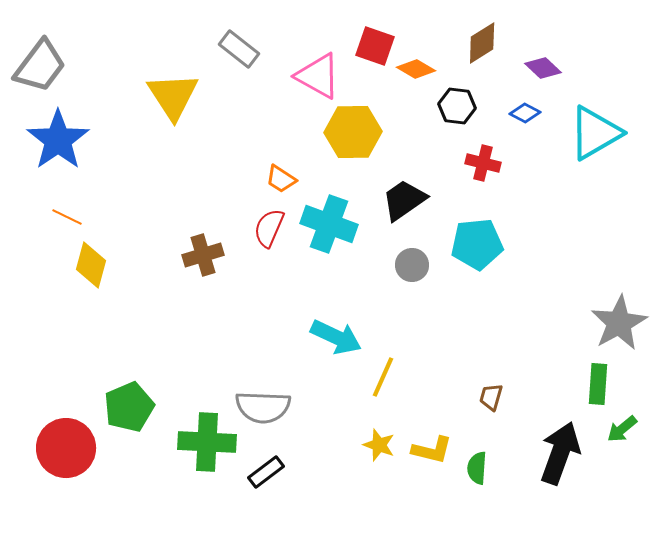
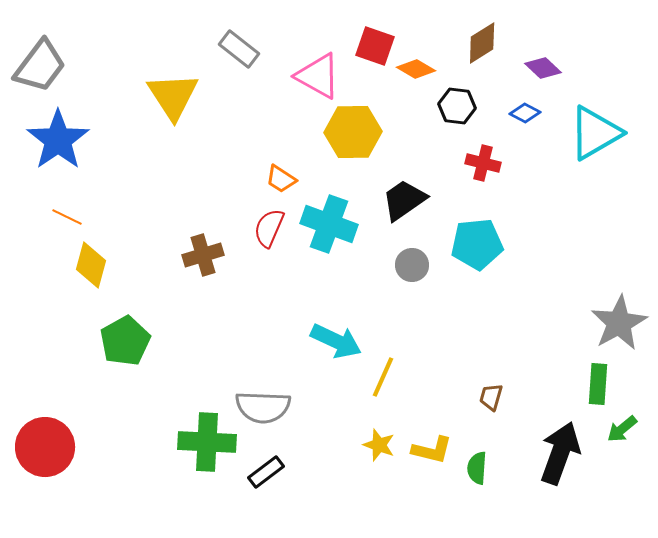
cyan arrow: moved 4 px down
green pentagon: moved 4 px left, 66 px up; rotated 6 degrees counterclockwise
red circle: moved 21 px left, 1 px up
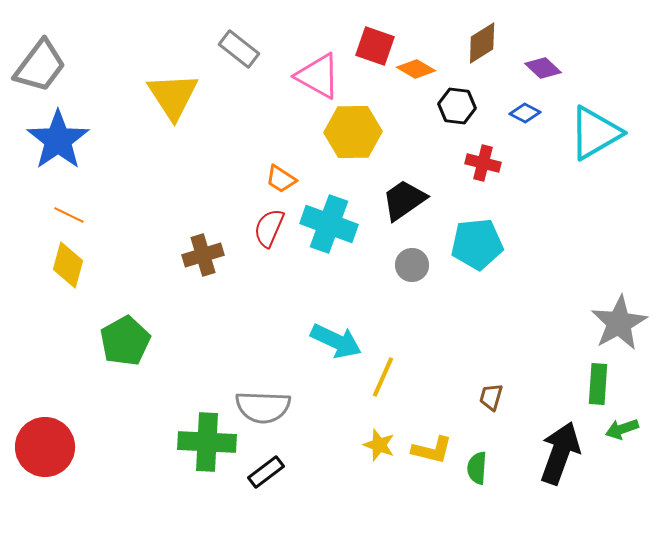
orange line: moved 2 px right, 2 px up
yellow diamond: moved 23 px left
green arrow: rotated 20 degrees clockwise
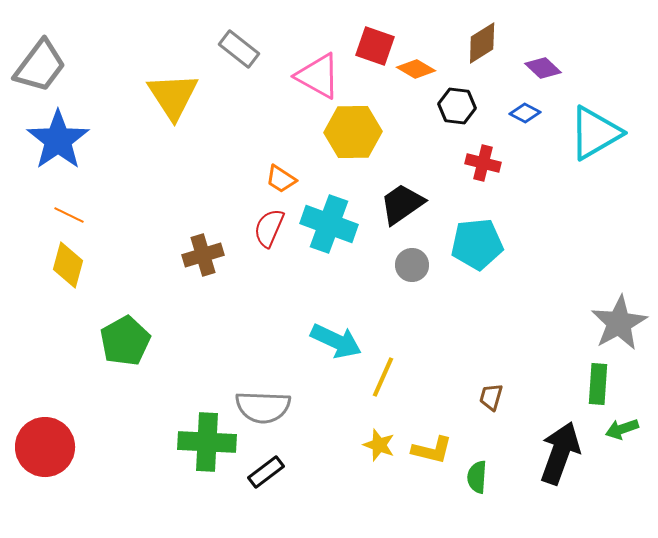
black trapezoid: moved 2 px left, 4 px down
green semicircle: moved 9 px down
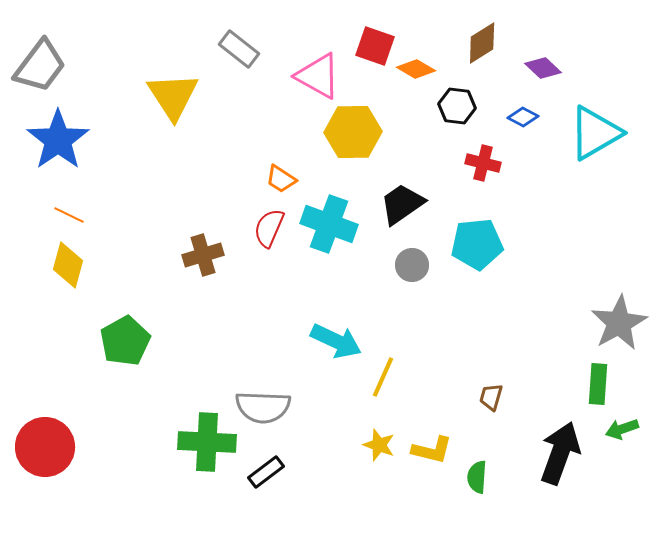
blue diamond: moved 2 px left, 4 px down
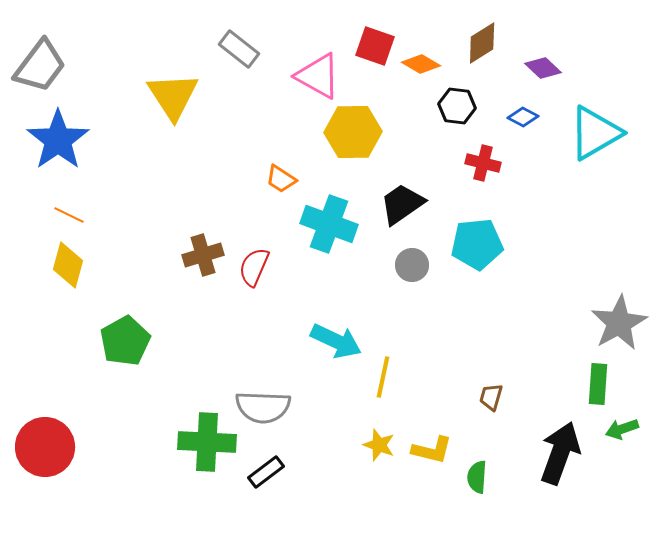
orange diamond: moved 5 px right, 5 px up
red semicircle: moved 15 px left, 39 px down
yellow line: rotated 12 degrees counterclockwise
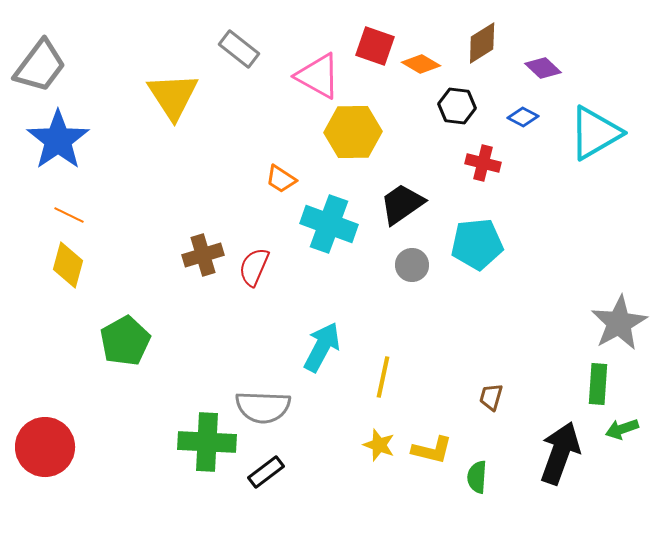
cyan arrow: moved 14 px left, 6 px down; rotated 87 degrees counterclockwise
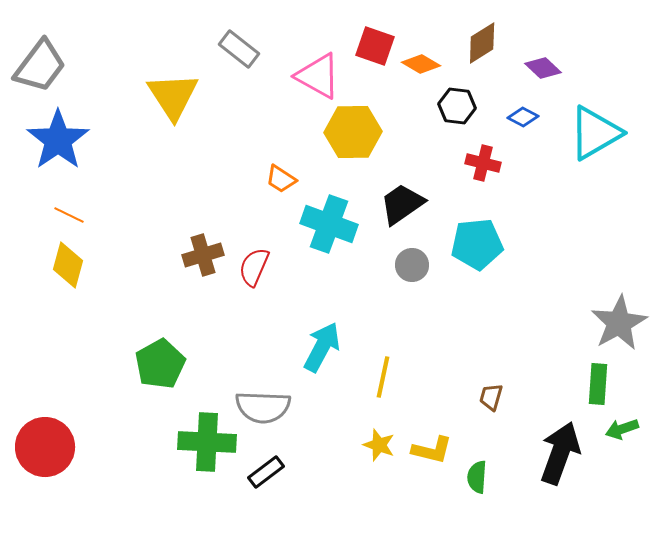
green pentagon: moved 35 px right, 23 px down
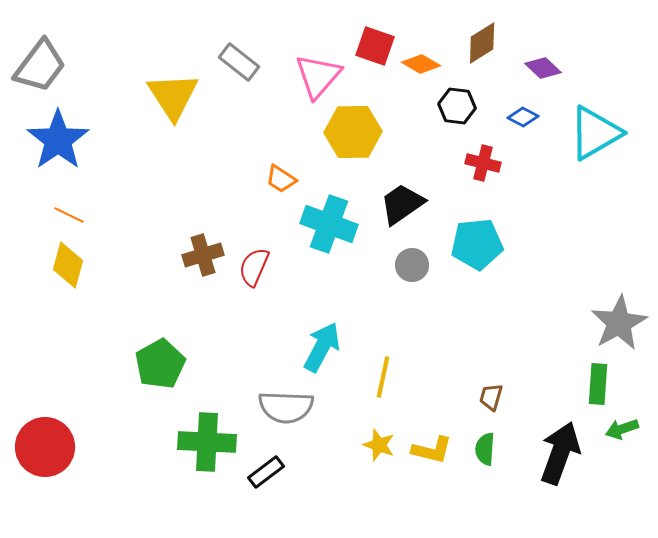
gray rectangle: moved 13 px down
pink triangle: rotated 42 degrees clockwise
gray semicircle: moved 23 px right
green semicircle: moved 8 px right, 28 px up
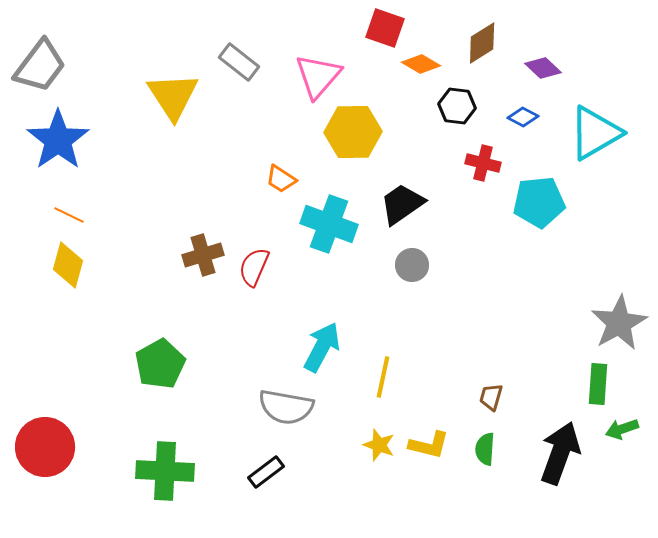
red square: moved 10 px right, 18 px up
cyan pentagon: moved 62 px right, 42 px up
gray semicircle: rotated 8 degrees clockwise
green cross: moved 42 px left, 29 px down
yellow L-shape: moved 3 px left, 5 px up
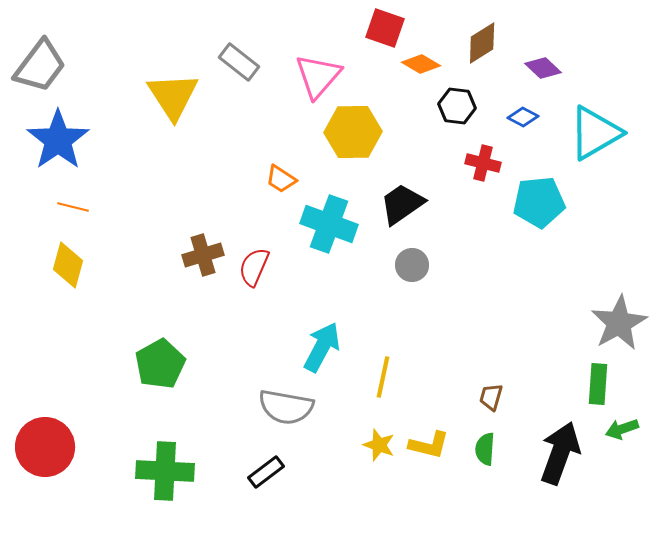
orange line: moved 4 px right, 8 px up; rotated 12 degrees counterclockwise
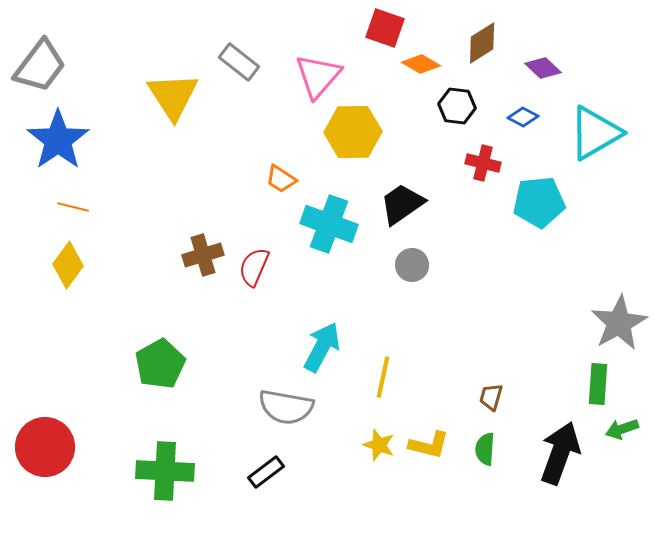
yellow diamond: rotated 21 degrees clockwise
